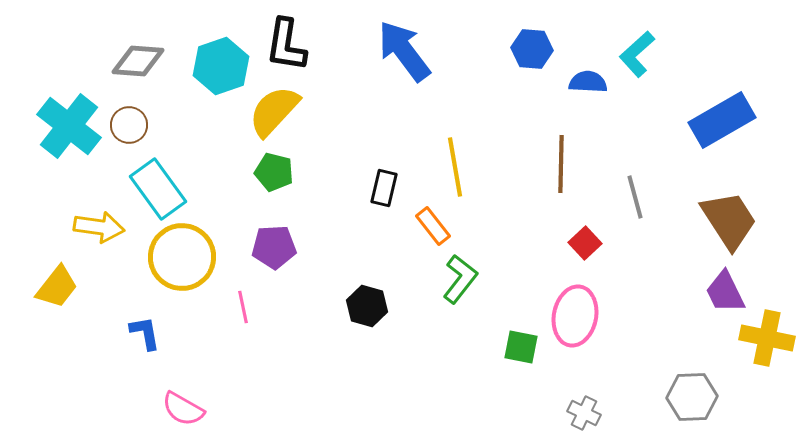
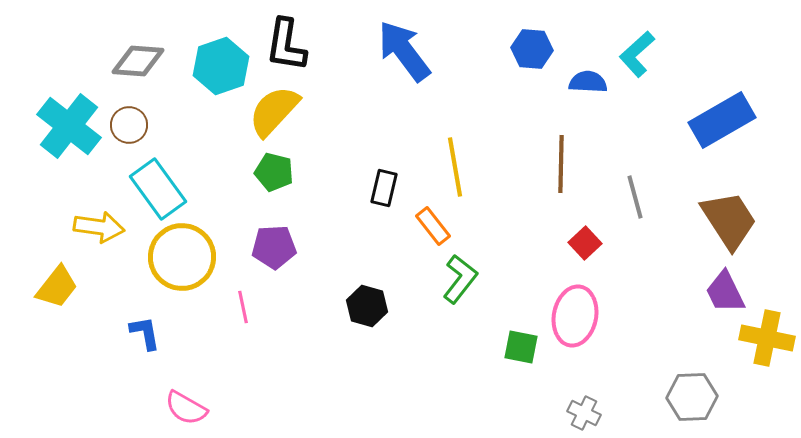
pink semicircle: moved 3 px right, 1 px up
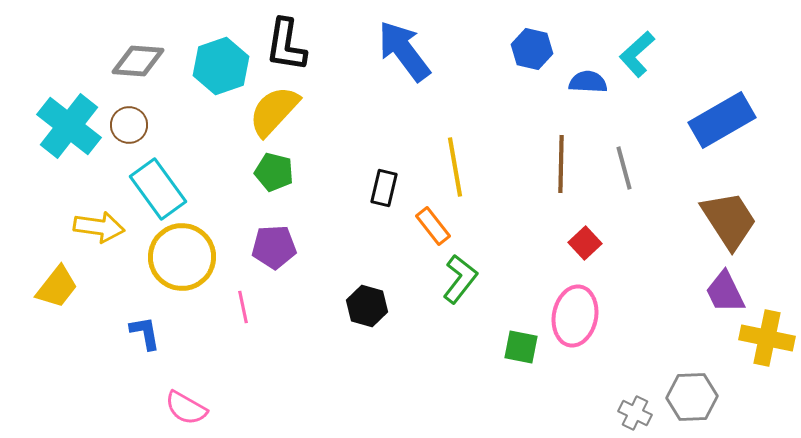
blue hexagon: rotated 9 degrees clockwise
gray line: moved 11 px left, 29 px up
gray cross: moved 51 px right
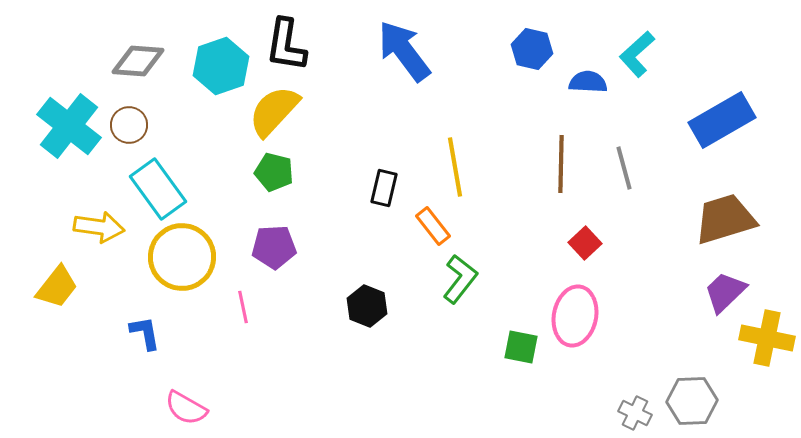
brown trapezoid: moved 4 px left, 1 px up; rotated 74 degrees counterclockwise
purple trapezoid: rotated 72 degrees clockwise
black hexagon: rotated 6 degrees clockwise
gray hexagon: moved 4 px down
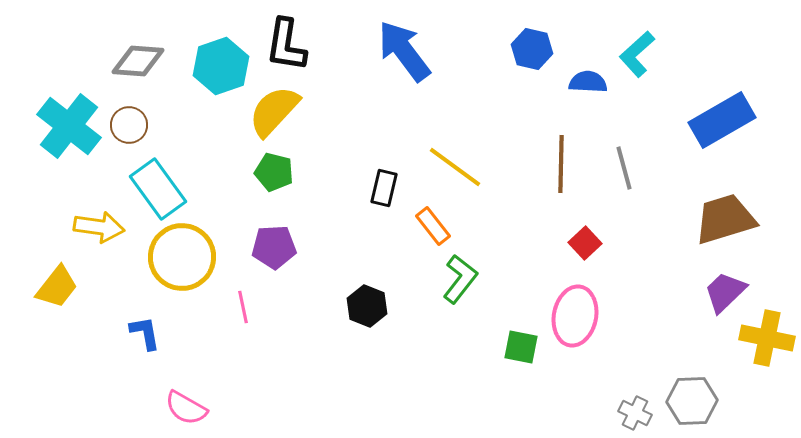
yellow line: rotated 44 degrees counterclockwise
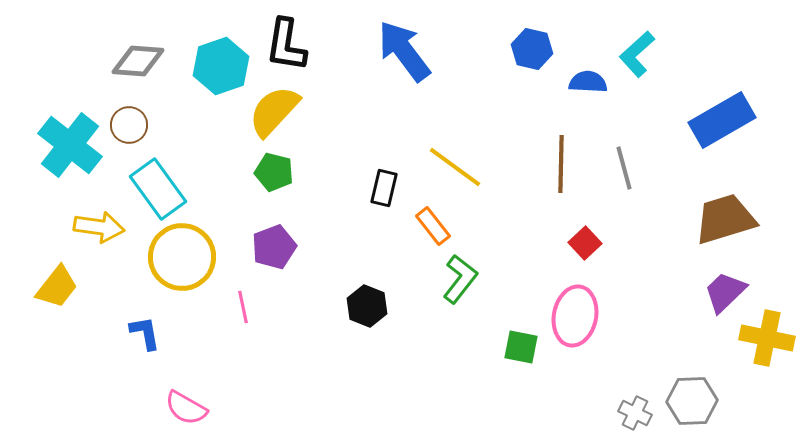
cyan cross: moved 1 px right, 19 px down
purple pentagon: rotated 18 degrees counterclockwise
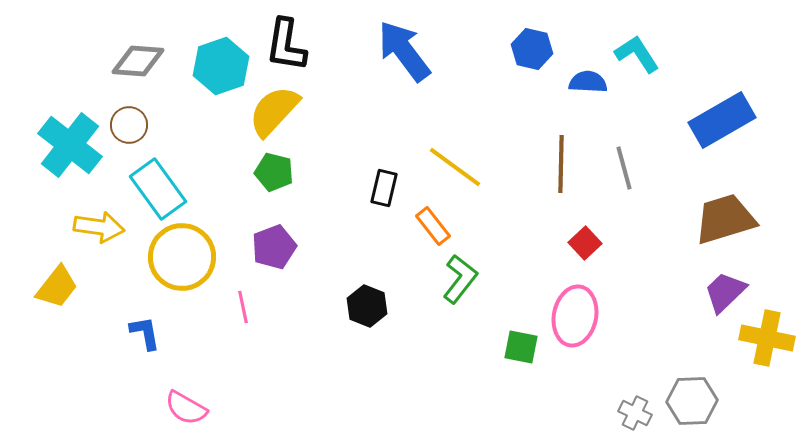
cyan L-shape: rotated 99 degrees clockwise
